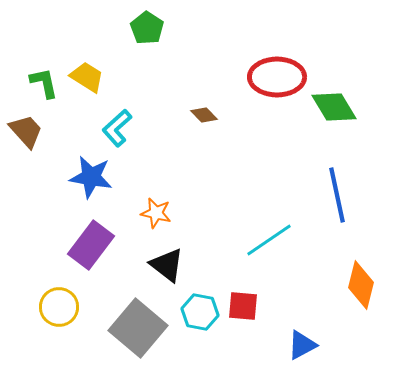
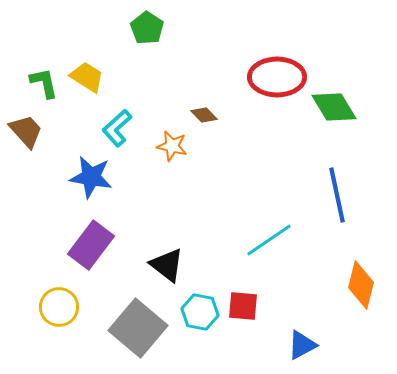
orange star: moved 16 px right, 67 px up
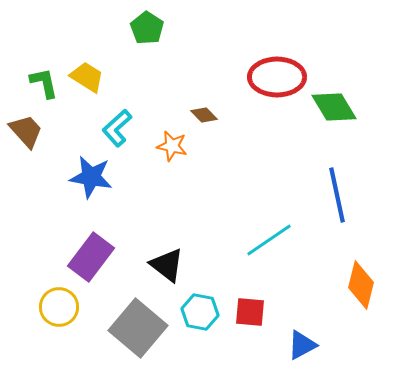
purple rectangle: moved 12 px down
red square: moved 7 px right, 6 px down
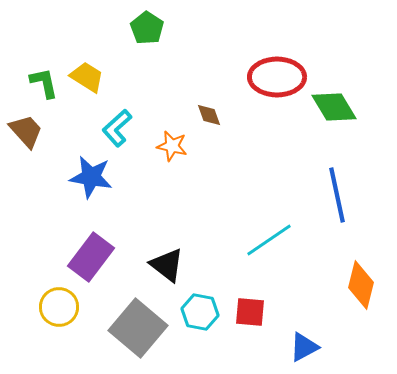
brown diamond: moved 5 px right; rotated 24 degrees clockwise
blue triangle: moved 2 px right, 2 px down
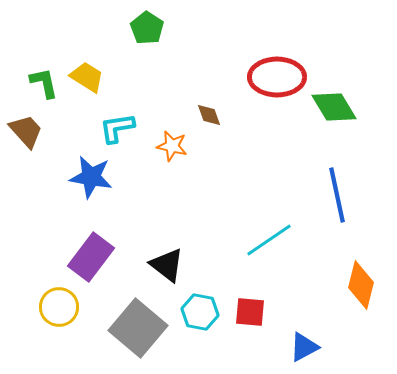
cyan L-shape: rotated 33 degrees clockwise
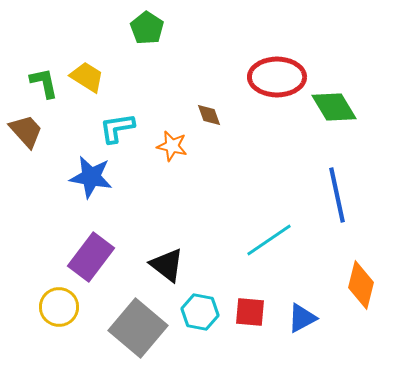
blue triangle: moved 2 px left, 29 px up
